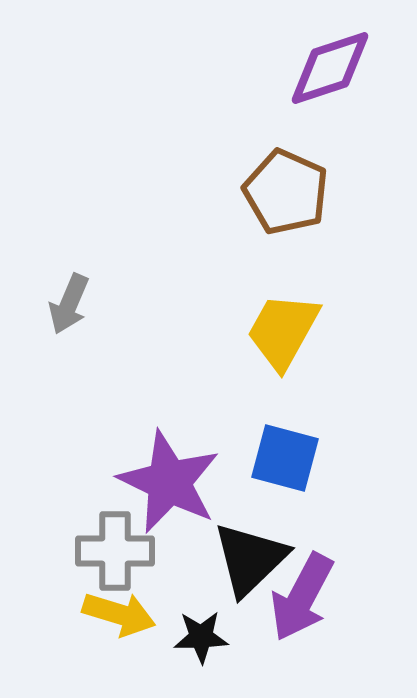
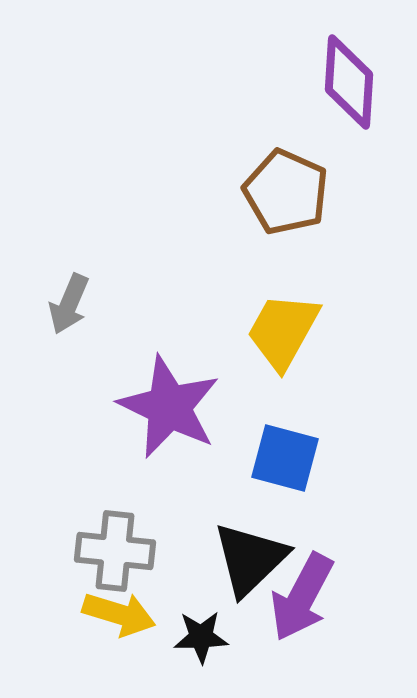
purple diamond: moved 19 px right, 14 px down; rotated 68 degrees counterclockwise
purple star: moved 75 px up
gray cross: rotated 6 degrees clockwise
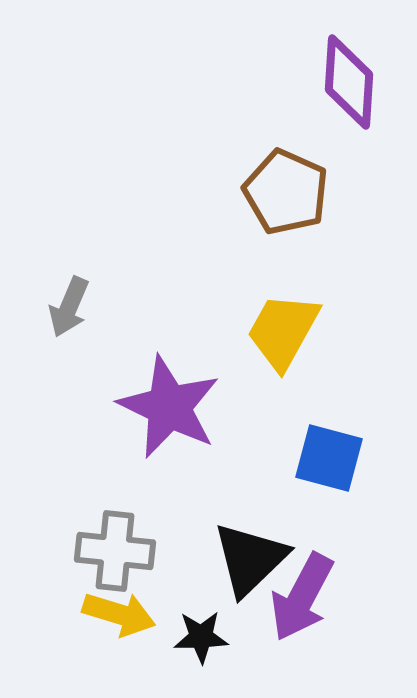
gray arrow: moved 3 px down
blue square: moved 44 px right
